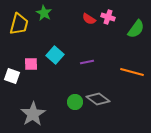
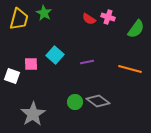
yellow trapezoid: moved 5 px up
orange line: moved 2 px left, 3 px up
gray diamond: moved 2 px down
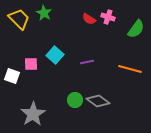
yellow trapezoid: rotated 60 degrees counterclockwise
green circle: moved 2 px up
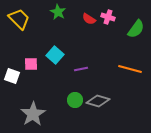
green star: moved 14 px right, 1 px up
purple line: moved 6 px left, 7 px down
gray diamond: rotated 20 degrees counterclockwise
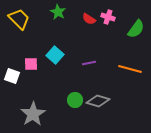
purple line: moved 8 px right, 6 px up
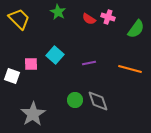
gray diamond: rotated 55 degrees clockwise
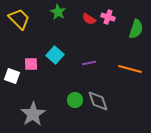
green semicircle: rotated 18 degrees counterclockwise
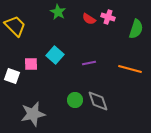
yellow trapezoid: moved 4 px left, 7 px down
gray star: rotated 20 degrees clockwise
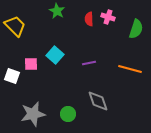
green star: moved 1 px left, 1 px up
red semicircle: rotated 56 degrees clockwise
green circle: moved 7 px left, 14 px down
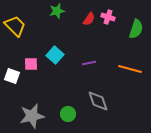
green star: rotated 28 degrees clockwise
red semicircle: rotated 144 degrees counterclockwise
gray star: moved 1 px left, 2 px down
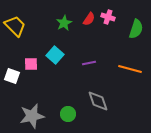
green star: moved 7 px right, 12 px down; rotated 14 degrees counterclockwise
